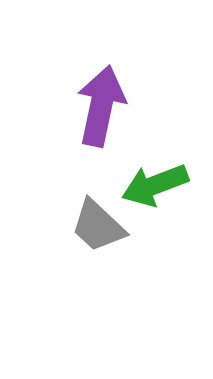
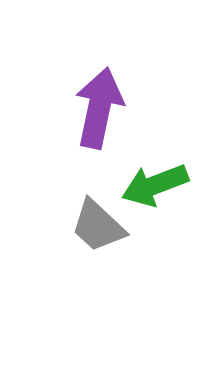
purple arrow: moved 2 px left, 2 px down
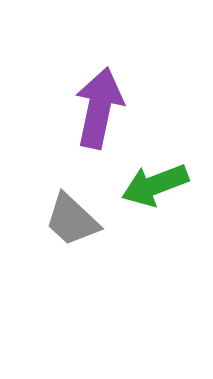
gray trapezoid: moved 26 px left, 6 px up
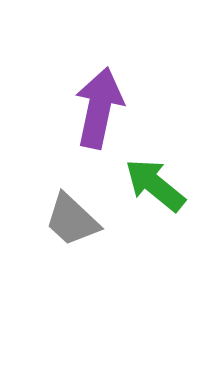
green arrow: rotated 60 degrees clockwise
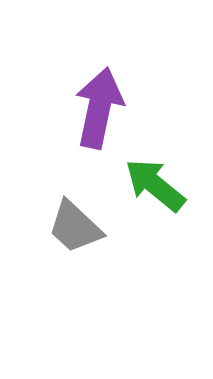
gray trapezoid: moved 3 px right, 7 px down
